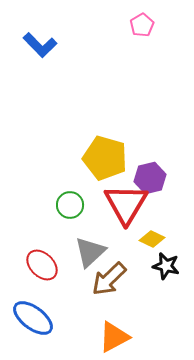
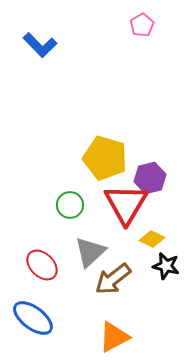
brown arrow: moved 4 px right; rotated 6 degrees clockwise
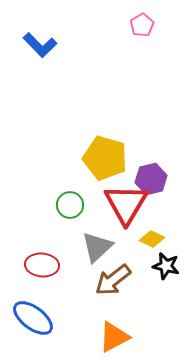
purple hexagon: moved 1 px right, 1 px down
gray triangle: moved 7 px right, 5 px up
red ellipse: rotated 40 degrees counterclockwise
brown arrow: moved 1 px down
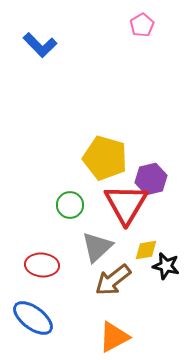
yellow diamond: moved 6 px left, 11 px down; rotated 35 degrees counterclockwise
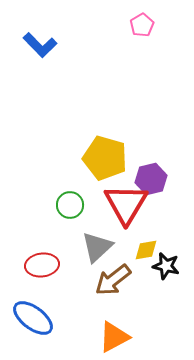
red ellipse: rotated 12 degrees counterclockwise
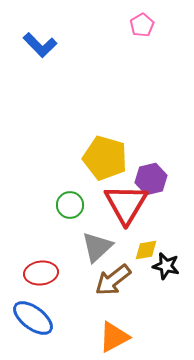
red ellipse: moved 1 px left, 8 px down
